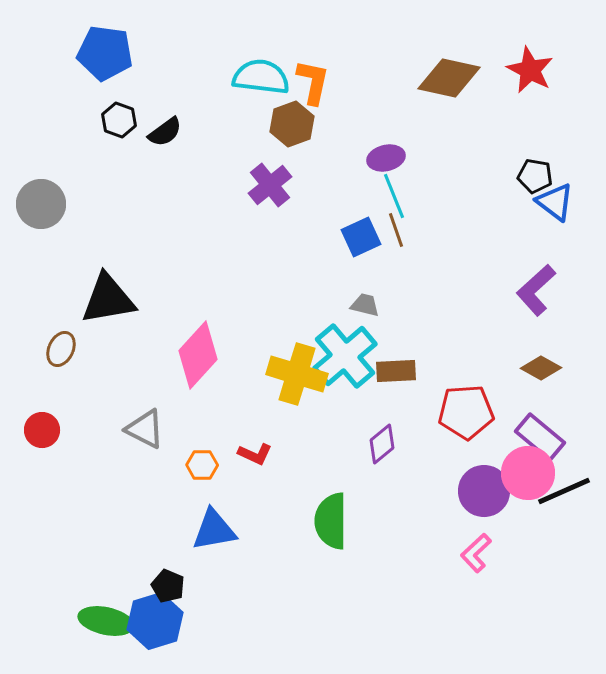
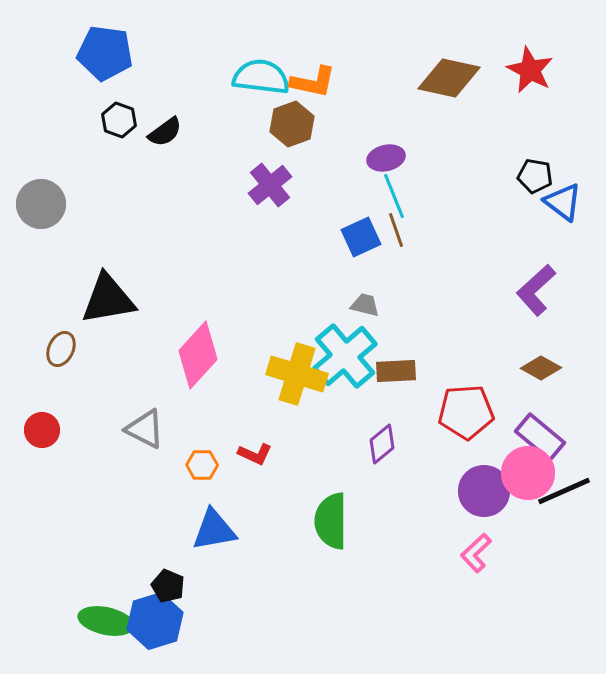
orange L-shape at (313, 82): rotated 90 degrees clockwise
blue triangle at (555, 202): moved 8 px right
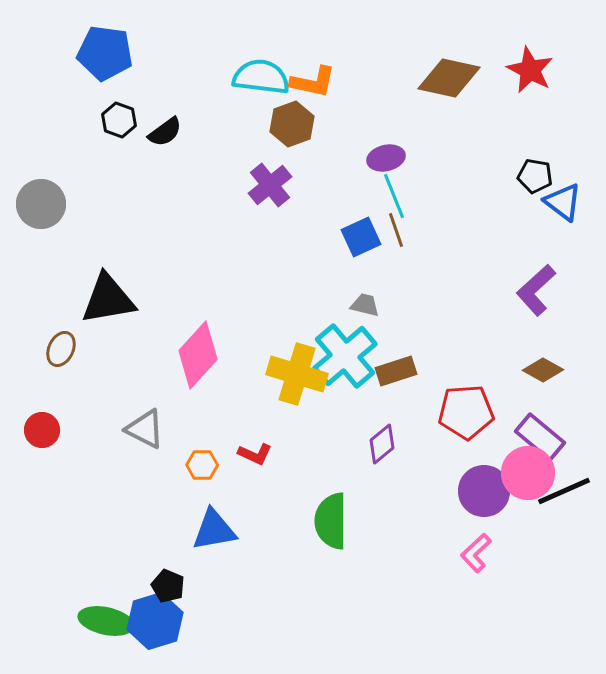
brown diamond at (541, 368): moved 2 px right, 2 px down
brown rectangle at (396, 371): rotated 15 degrees counterclockwise
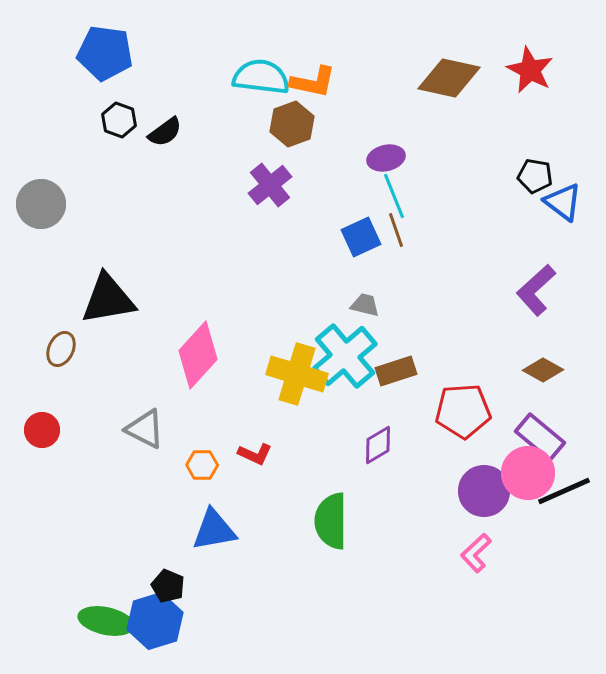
red pentagon at (466, 412): moved 3 px left, 1 px up
purple diamond at (382, 444): moved 4 px left, 1 px down; rotated 9 degrees clockwise
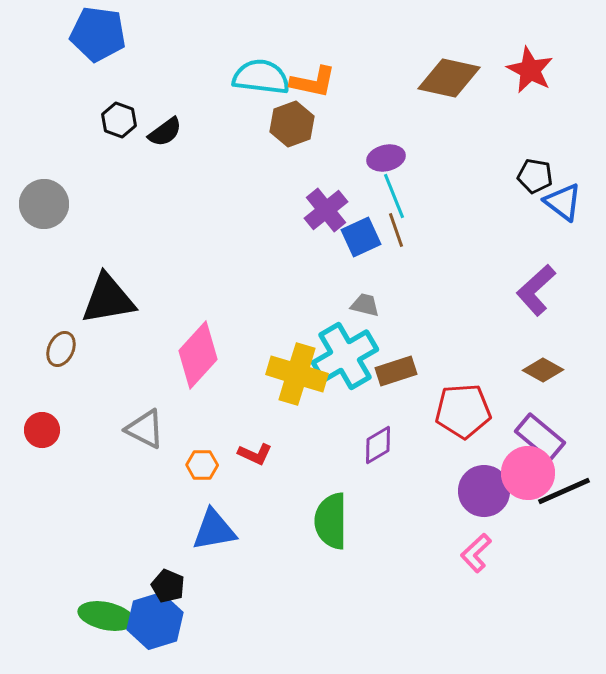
blue pentagon at (105, 53): moved 7 px left, 19 px up
purple cross at (270, 185): moved 56 px right, 25 px down
gray circle at (41, 204): moved 3 px right
cyan cross at (345, 356): rotated 10 degrees clockwise
green ellipse at (106, 621): moved 5 px up
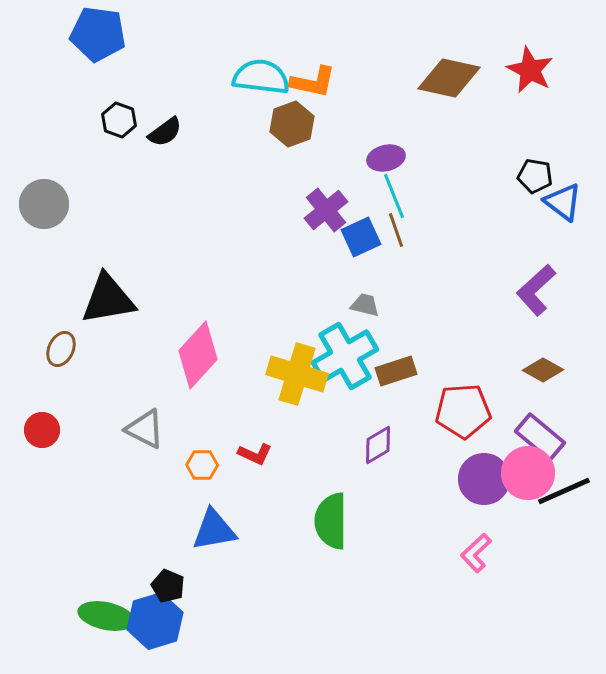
purple circle at (484, 491): moved 12 px up
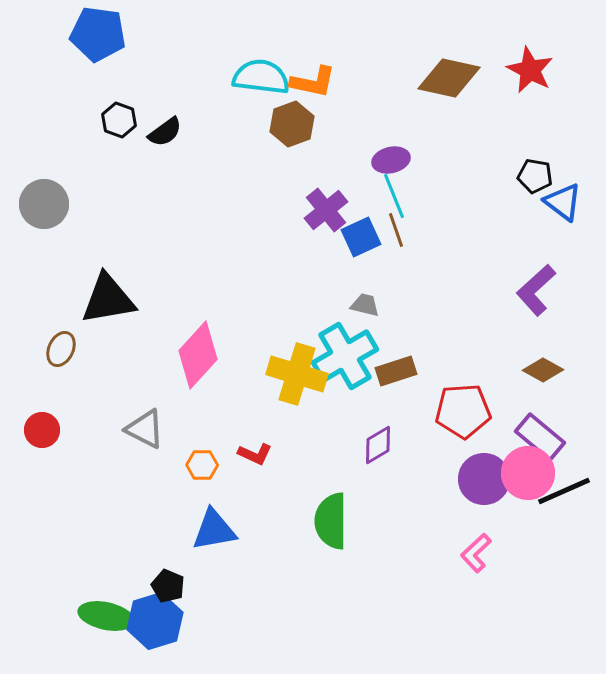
purple ellipse at (386, 158): moved 5 px right, 2 px down
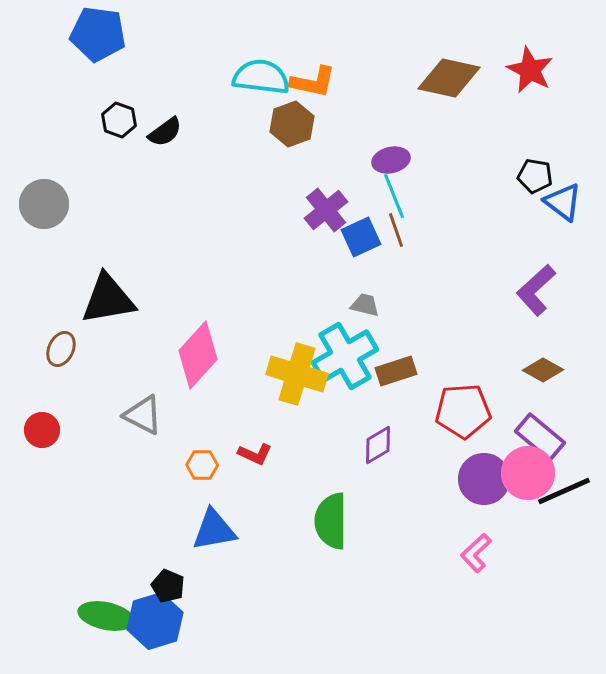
gray triangle at (145, 429): moved 2 px left, 14 px up
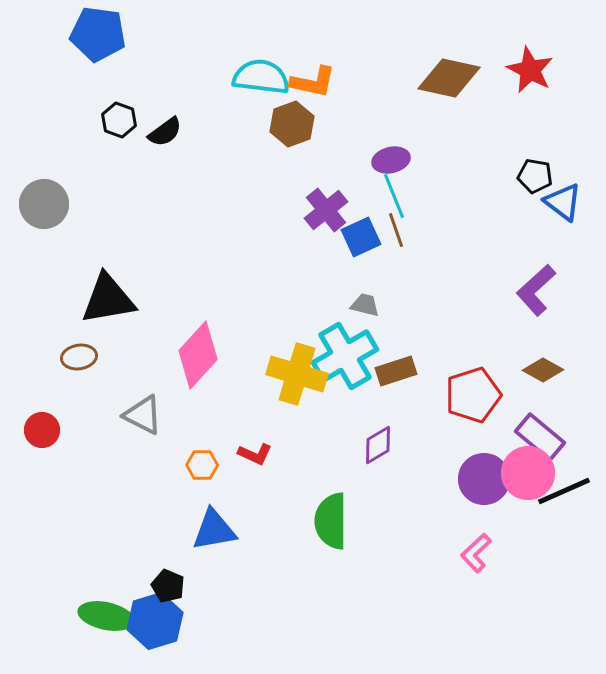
brown ellipse at (61, 349): moved 18 px right, 8 px down; rotated 56 degrees clockwise
red pentagon at (463, 411): moved 10 px right, 16 px up; rotated 14 degrees counterclockwise
